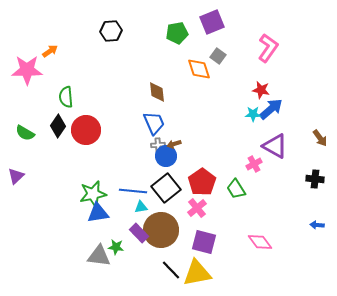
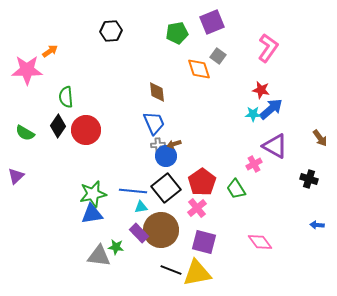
black cross at (315, 179): moved 6 px left; rotated 12 degrees clockwise
blue triangle at (98, 213): moved 6 px left, 1 px down
black line at (171, 270): rotated 25 degrees counterclockwise
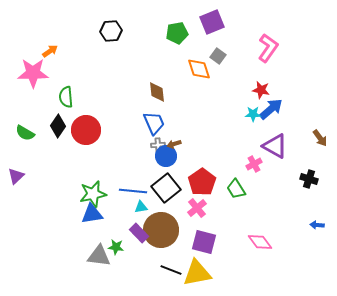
pink star at (27, 70): moved 6 px right, 3 px down
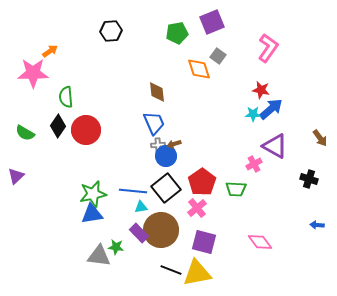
green trapezoid at (236, 189): rotated 55 degrees counterclockwise
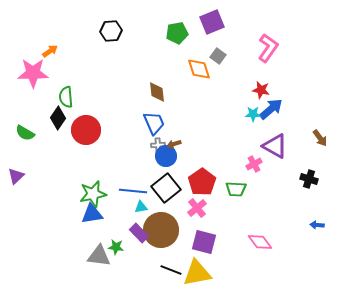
black diamond at (58, 126): moved 8 px up
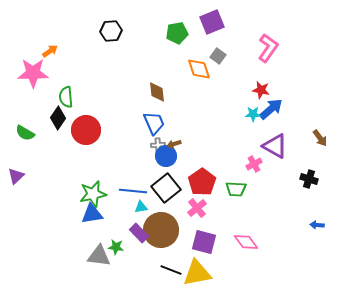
pink diamond at (260, 242): moved 14 px left
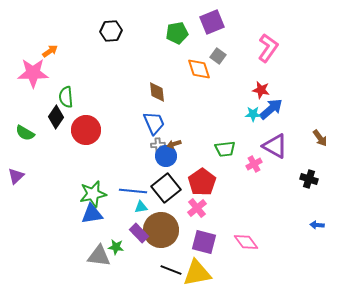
black diamond at (58, 118): moved 2 px left, 1 px up
green trapezoid at (236, 189): moved 11 px left, 40 px up; rotated 10 degrees counterclockwise
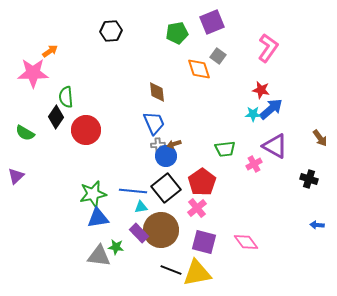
blue triangle at (92, 214): moved 6 px right, 4 px down
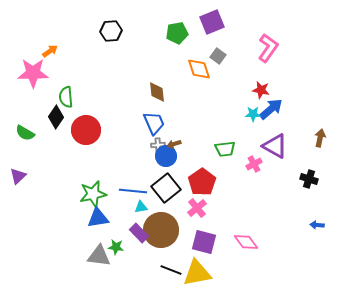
brown arrow at (320, 138): rotated 132 degrees counterclockwise
purple triangle at (16, 176): moved 2 px right
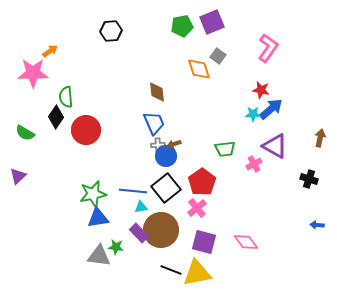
green pentagon at (177, 33): moved 5 px right, 7 px up
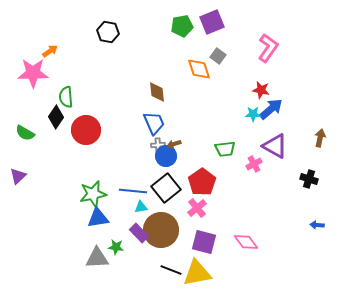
black hexagon at (111, 31): moved 3 px left, 1 px down; rotated 15 degrees clockwise
gray triangle at (99, 256): moved 2 px left, 2 px down; rotated 10 degrees counterclockwise
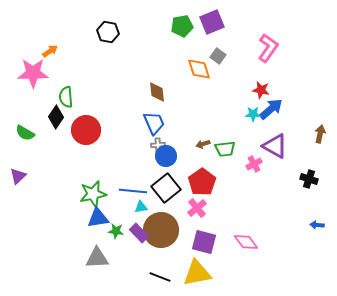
brown arrow at (320, 138): moved 4 px up
brown arrow at (174, 144): moved 29 px right
green star at (116, 247): moved 16 px up
black line at (171, 270): moved 11 px left, 7 px down
